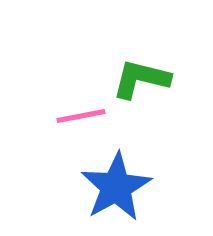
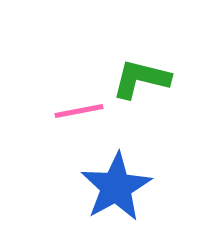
pink line: moved 2 px left, 5 px up
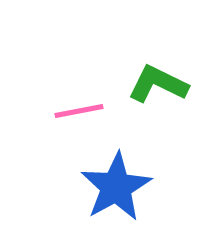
green L-shape: moved 17 px right, 5 px down; rotated 12 degrees clockwise
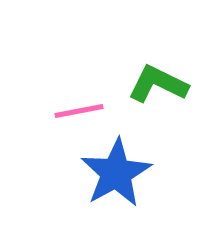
blue star: moved 14 px up
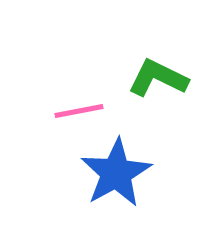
green L-shape: moved 6 px up
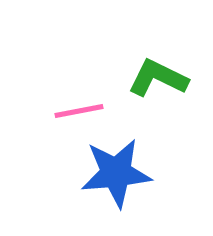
blue star: rotated 24 degrees clockwise
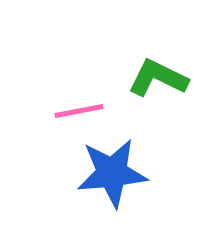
blue star: moved 4 px left
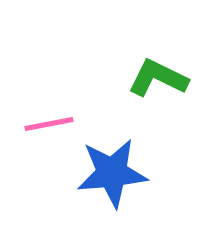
pink line: moved 30 px left, 13 px down
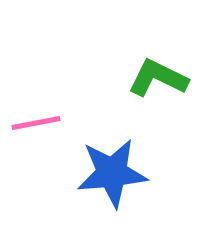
pink line: moved 13 px left, 1 px up
